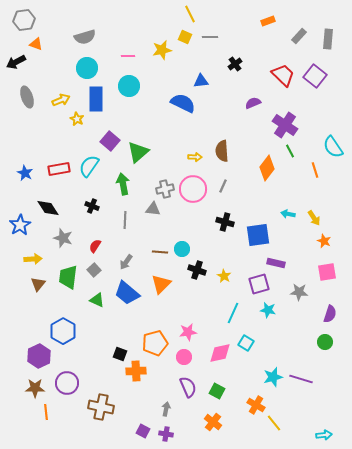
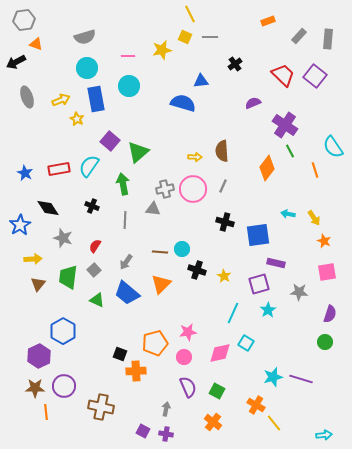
blue rectangle at (96, 99): rotated 10 degrees counterclockwise
blue semicircle at (183, 103): rotated 10 degrees counterclockwise
cyan star at (268, 310): rotated 28 degrees clockwise
purple circle at (67, 383): moved 3 px left, 3 px down
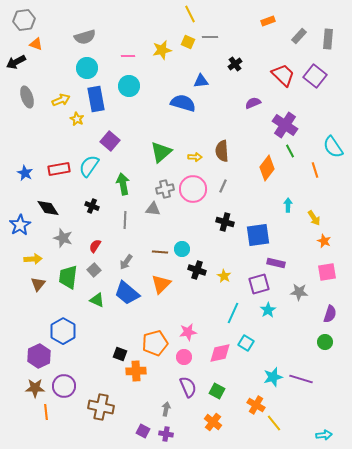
yellow square at (185, 37): moved 3 px right, 5 px down
green triangle at (138, 152): moved 23 px right
cyan arrow at (288, 214): moved 9 px up; rotated 80 degrees clockwise
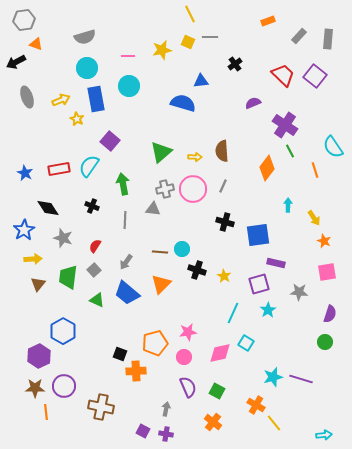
blue star at (20, 225): moved 4 px right, 5 px down
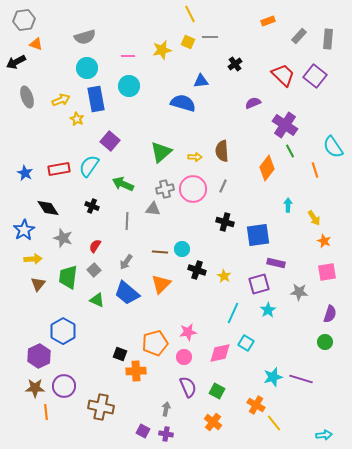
green arrow at (123, 184): rotated 55 degrees counterclockwise
gray line at (125, 220): moved 2 px right, 1 px down
